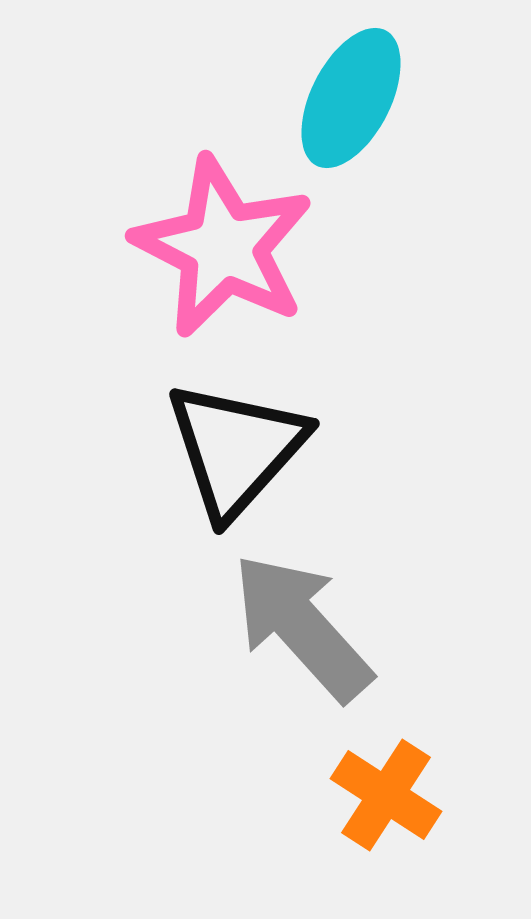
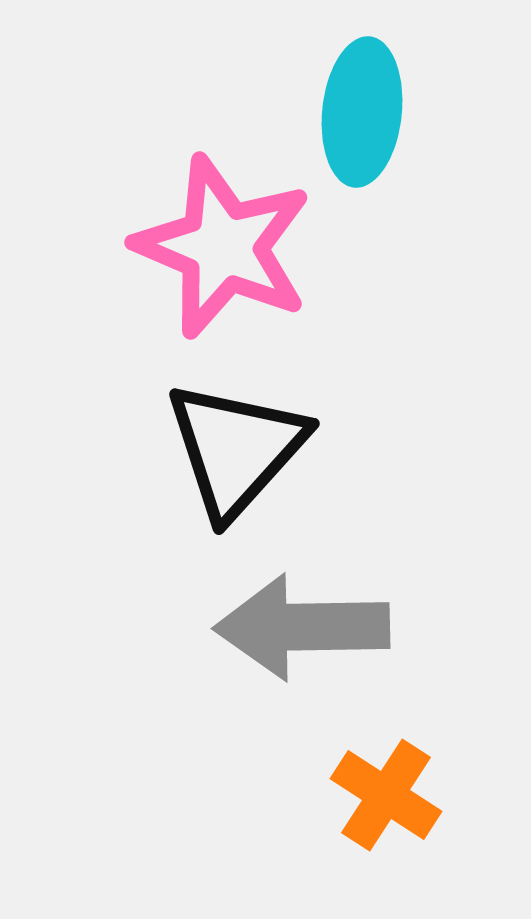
cyan ellipse: moved 11 px right, 14 px down; rotated 21 degrees counterclockwise
pink star: rotated 4 degrees counterclockwise
gray arrow: rotated 49 degrees counterclockwise
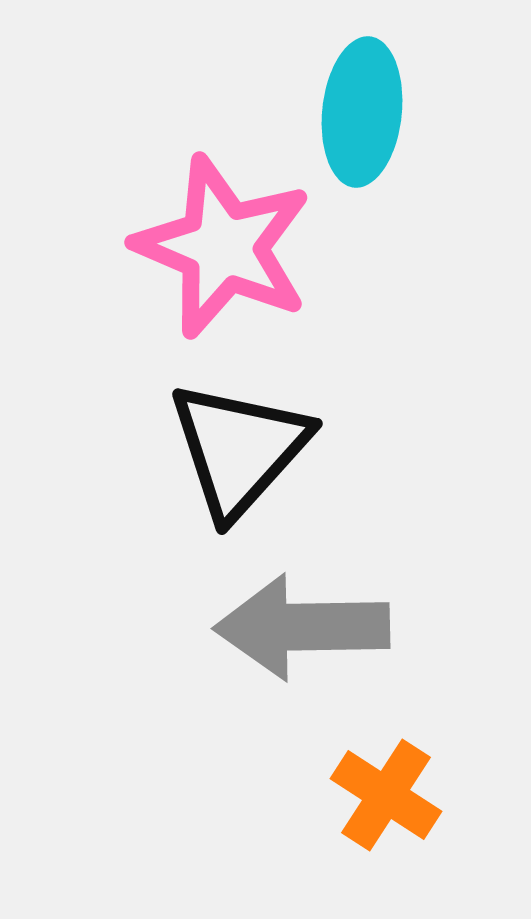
black triangle: moved 3 px right
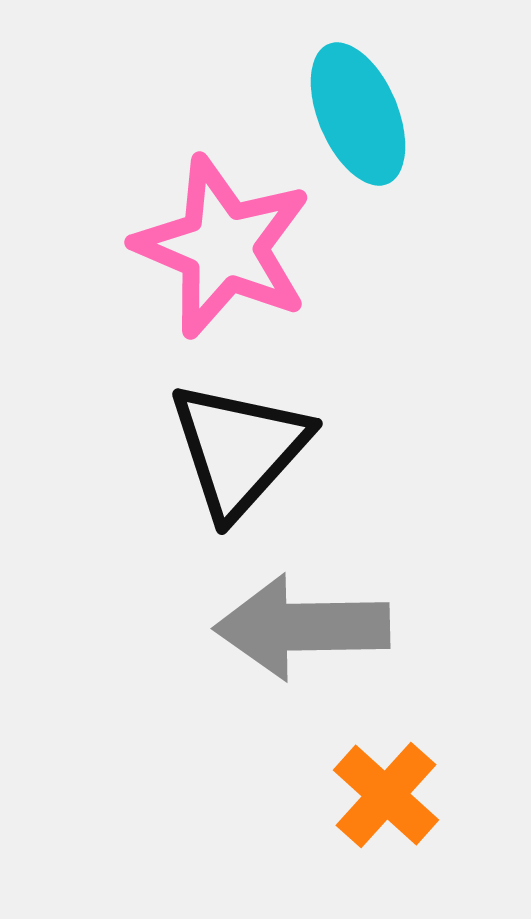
cyan ellipse: moved 4 px left, 2 px down; rotated 29 degrees counterclockwise
orange cross: rotated 9 degrees clockwise
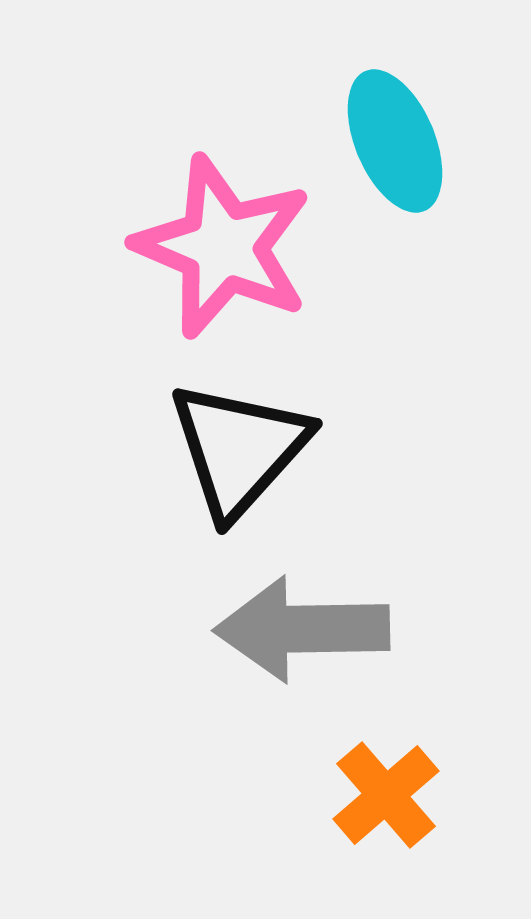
cyan ellipse: moved 37 px right, 27 px down
gray arrow: moved 2 px down
orange cross: rotated 7 degrees clockwise
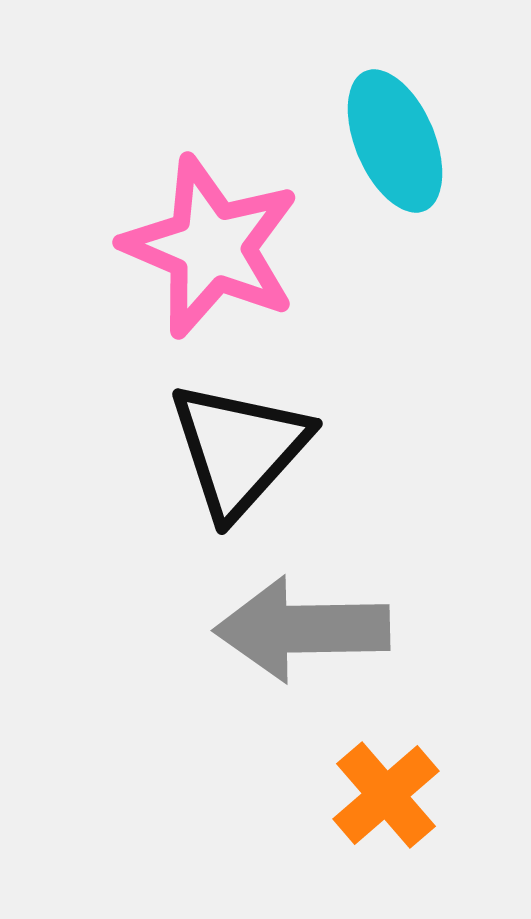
pink star: moved 12 px left
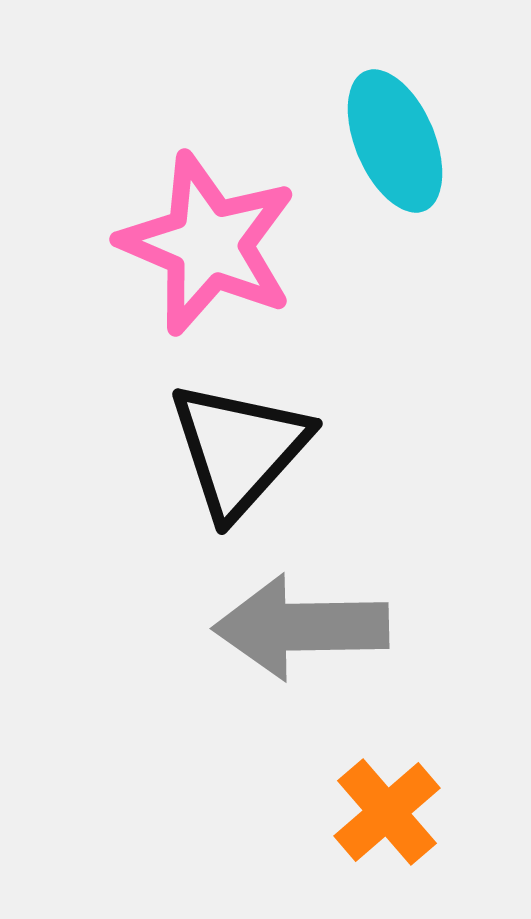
pink star: moved 3 px left, 3 px up
gray arrow: moved 1 px left, 2 px up
orange cross: moved 1 px right, 17 px down
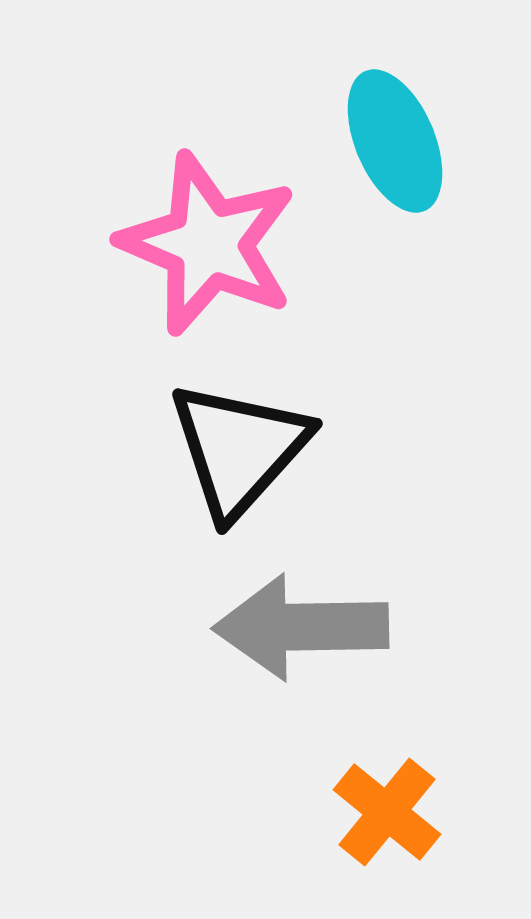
orange cross: rotated 10 degrees counterclockwise
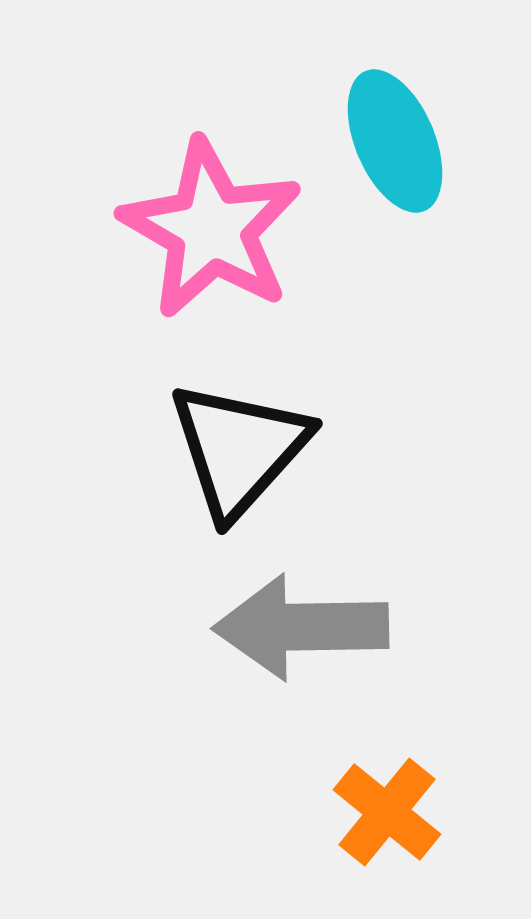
pink star: moved 3 px right, 15 px up; rotated 7 degrees clockwise
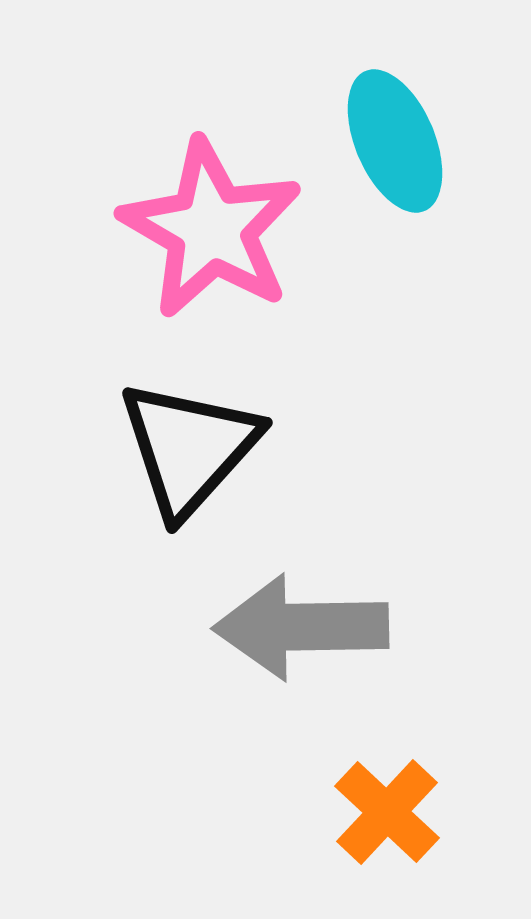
black triangle: moved 50 px left, 1 px up
orange cross: rotated 4 degrees clockwise
